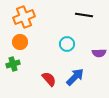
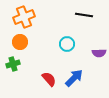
blue arrow: moved 1 px left, 1 px down
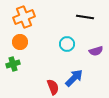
black line: moved 1 px right, 2 px down
purple semicircle: moved 3 px left, 2 px up; rotated 16 degrees counterclockwise
red semicircle: moved 4 px right, 8 px down; rotated 21 degrees clockwise
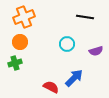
green cross: moved 2 px right, 1 px up
red semicircle: moved 2 px left; rotated 42 degrees counterclockwise
